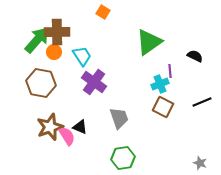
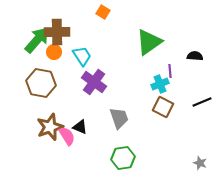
black semicircle: rotated 21 degrees counterclockwise
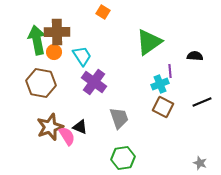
green arrow: rotated 52 degrees counterclockwise
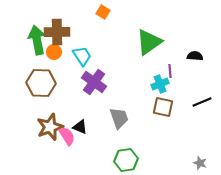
brown hexagon: rotated 8 degrees counterclockwise
brown square: rotated 15 degrees counterclockwise
green hexagon: moved 3 px right, 2 px down
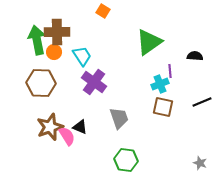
orange square: moved 1 px up
green hexagon: rotated 15 degrees clockwise
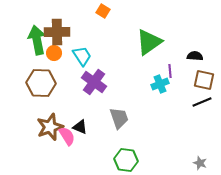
orange circle: moved 1 px down
brown square: moved 41 px right, 27 px up
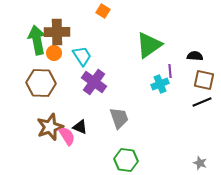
green triangle: moved 3 px down
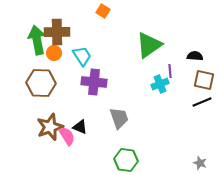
purple cross: rotated 30 degrees counterclockwise
